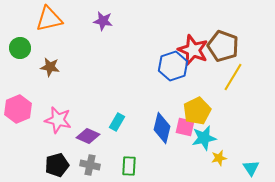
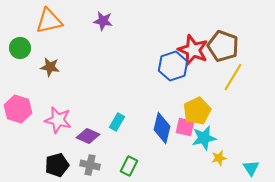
orange triangle: moved 2 px down
pink hexagon: rotated 20 degrees counterclockwise
green rectangle: rotated 24 degrees clockwise
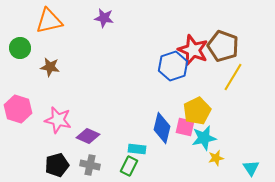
purple star: moved 1 px right, 3 px up
cyan rectangle: moved 20 px right, 27 px down; rotated 66 degrees clockwise
yellow star: moved 3 px left
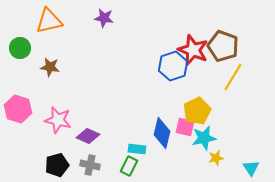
blue diamond: moved 5 px down
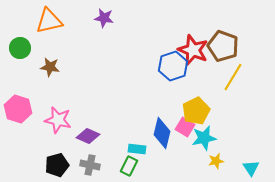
yellow pentagon: moved 1 px left
pink square: rotated 18 degrees clockwise
yellow star: moved 3 px down
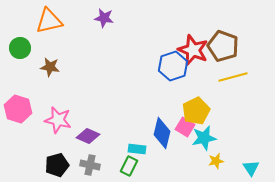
yellow line: rotated 44 degrees clockwise
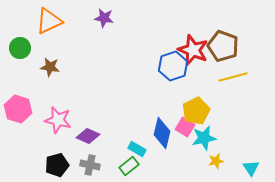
orange triangle: rotated 12 degrees counterclockwise
cyan rectangle: rotated 24 degrees clockwise
green rectangle: rotated 24 degrees clockwise
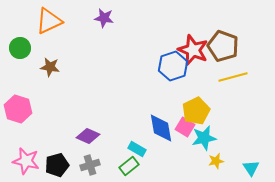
pink star: moved 32 px left, 41 px down
blue diamond: moved 1 px left, 5 px up; rotated 24 degrees counterclockwise
gray cross: rotated 30 degrees counterclockwise
